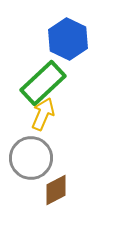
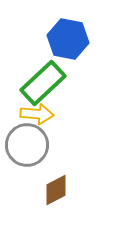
blue hexagon: rotated 15 degrees counterclockwise
yellow arrow: moved 6 px left; rotated 72 degrees clockwise
gray circle: moved 4 px left, 13 px up
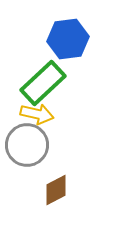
blue hexagon: rotated 18 degrees counterclockwise
yellow arrow: rotated 8 degrees clockwise
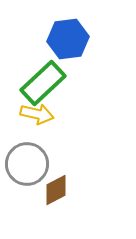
gray circle: moved 19 px down
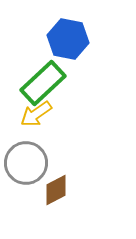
blue hexagon: rotated 18 degrees clockwise
yellow arrow: moved 1 px left; rotated 132 degrees clockwise
gray circle: moved 1 px left, 1 px up
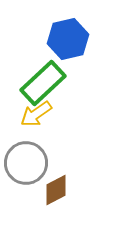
blue hexagon: rotated 24 degrees counterclockwise
